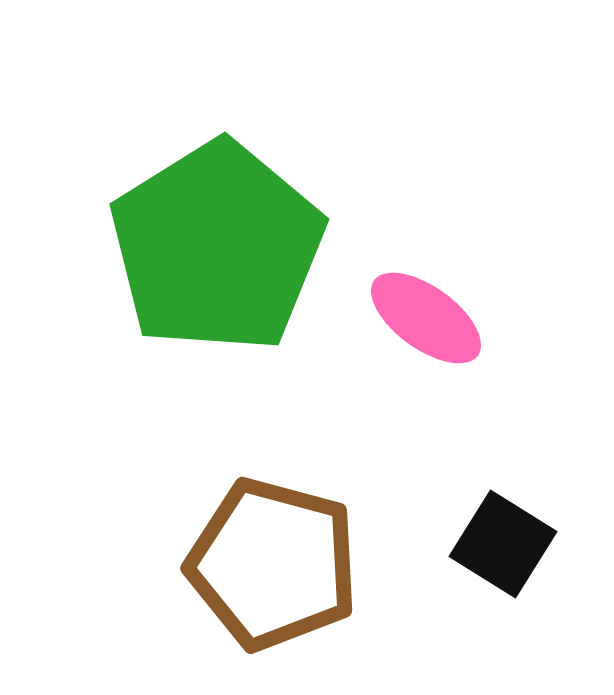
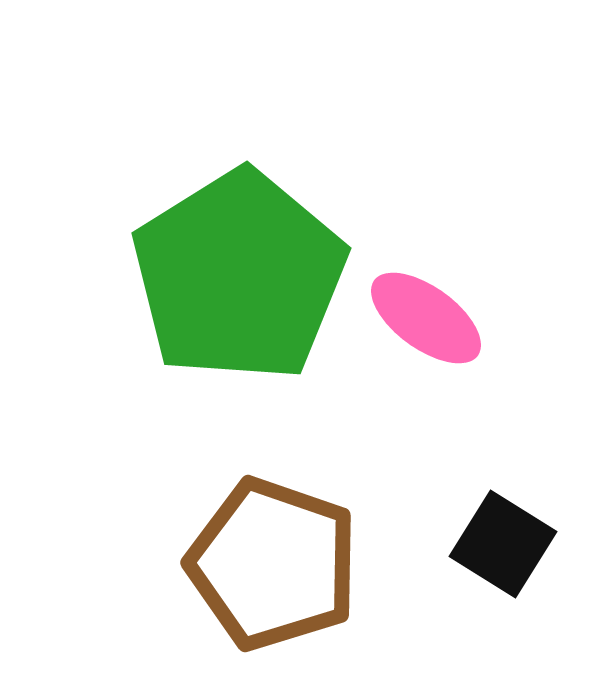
green pentagon: moved 22 px right, 29 px down
brown pentagon: rotated 4 degrees clockwise
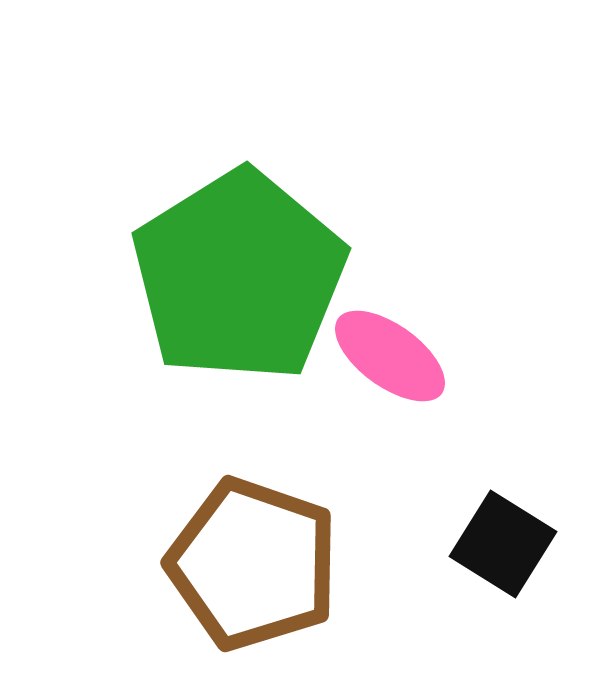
pink ellipse: moved 36 px left, 38 px down
brown pentagon: moved 20 px left
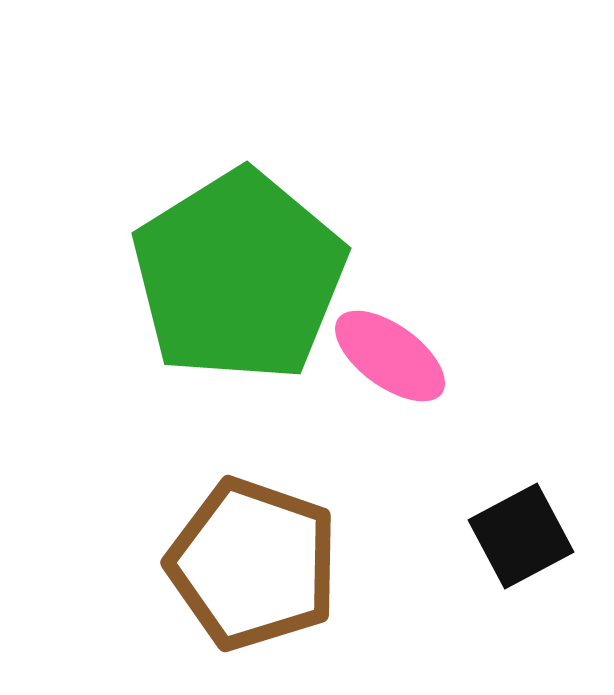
black square: moved 18 px right, 8 px up; rotated 30 degrees clockwise
